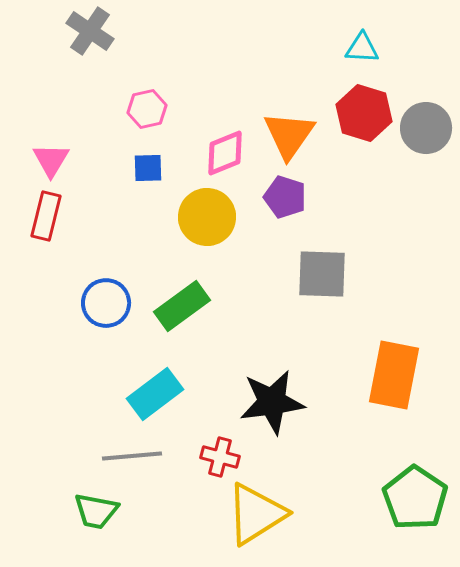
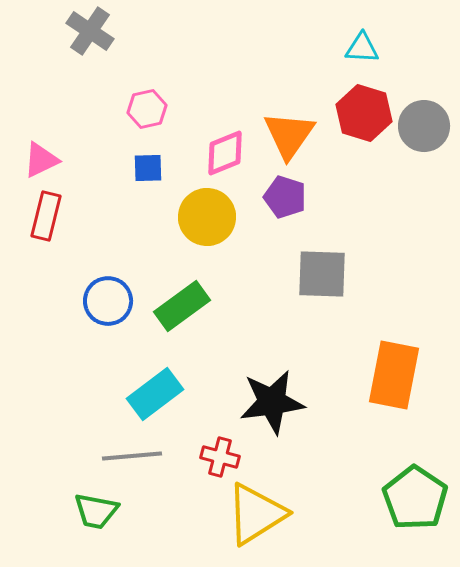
gray circle: moved 2 px left, 2 px up
pink triangle: moved 10 px left; rotated 33 degrees clockwise
blue circle: moved 2 px right, 2 px up
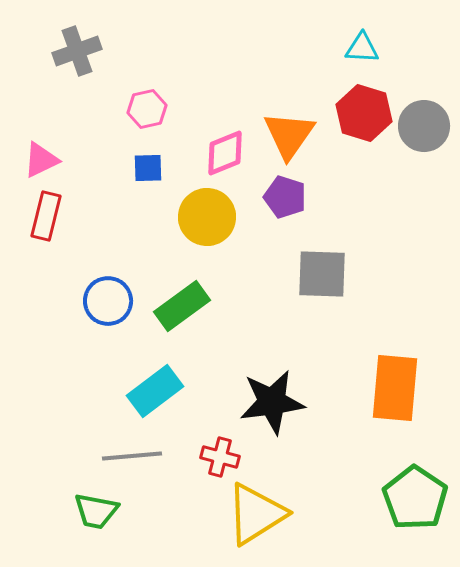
gray cross: moved 13 px left, 20 px down; rotated 36 degrees clockwise
orange rectangle: moved 1 px right, 13 px down; rotated 6 degrees counterclockwise
cyan rectangle: moved 3 px up
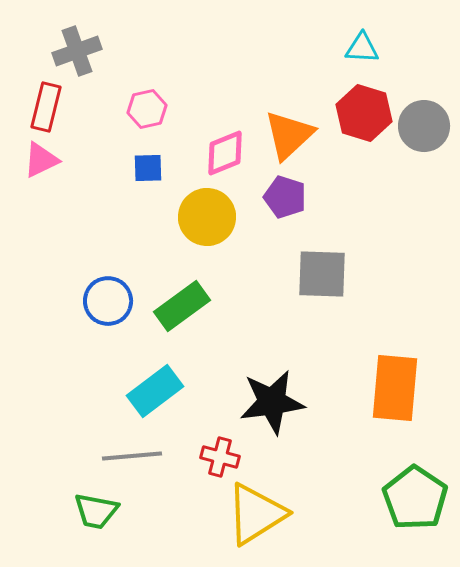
orange triangle: rotated 12 degrees clockwise
red rectangle: moved 109 px up
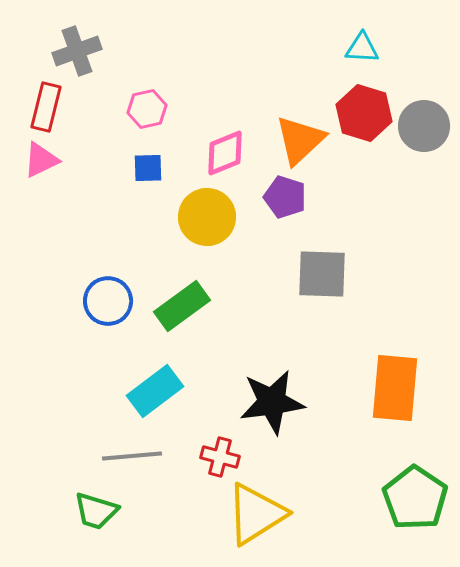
orange triangle: moved 11 px right, 5 px down
green trapezoid: rotated 6 degrees clockwise
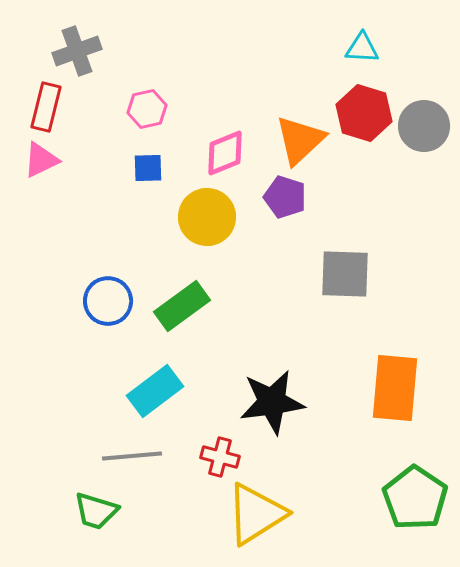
gray square: moved 23 px right
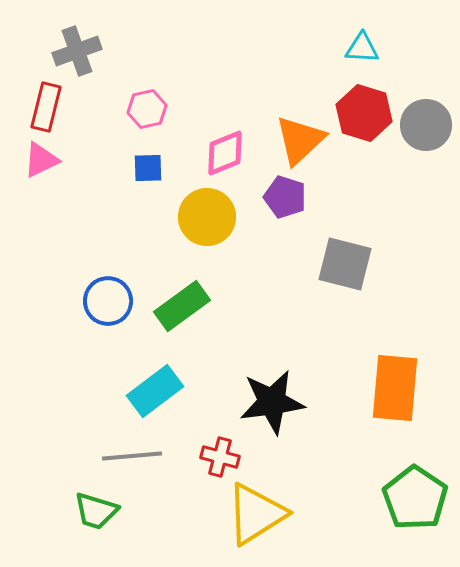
gray circle: moved 2 px right, 1 px up
gray square: moved 10 px up; rotated 12 degrees clockwise
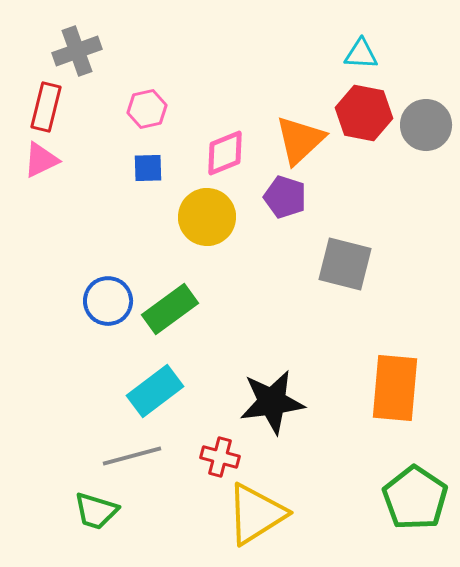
cyan triangle: moved 1 px left, 6 px down
red hexagon: rotated 6 degrees counterclockwise
green rectangle: moved 12 px left, 3 px down
gray line: rotated 10 degrees counterclockwise
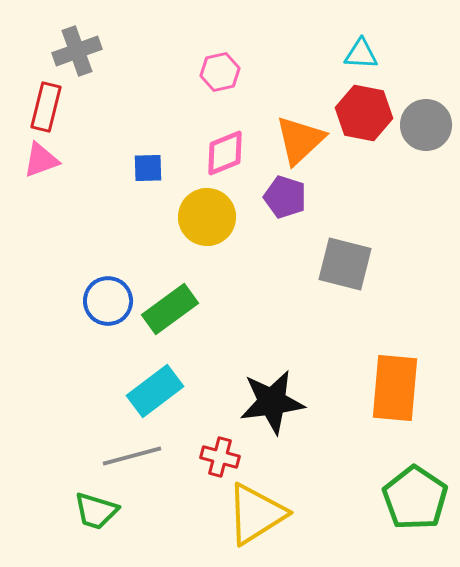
pink hexagon: moved 73 px right, 37 px up
pink triangle: rotated 6 degrees clockwise
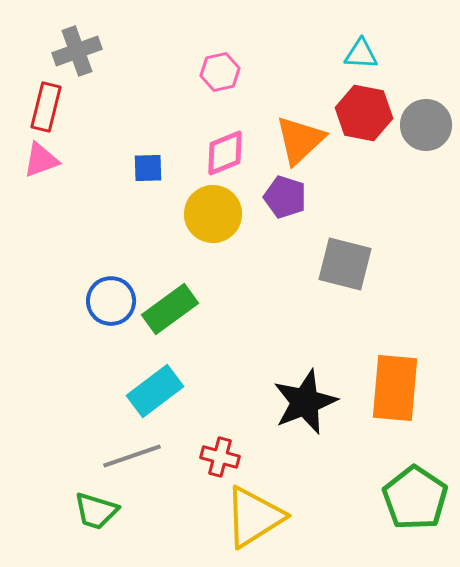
yellow circle: moved 6 px right, 3 px up
blue circle: moved 3 px right
black star: moved 33 px right; rotated 14 degrees counterclockwise
gray line: rotated 4 degrees counterclockwise
yellow triangle: moved 2 px left, 3 px down
